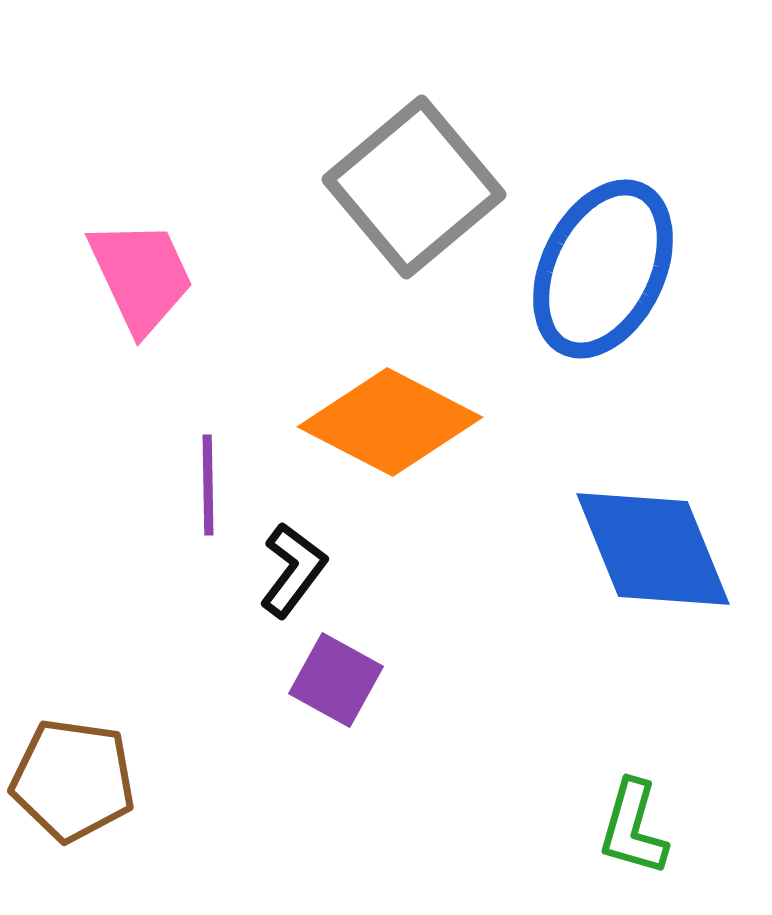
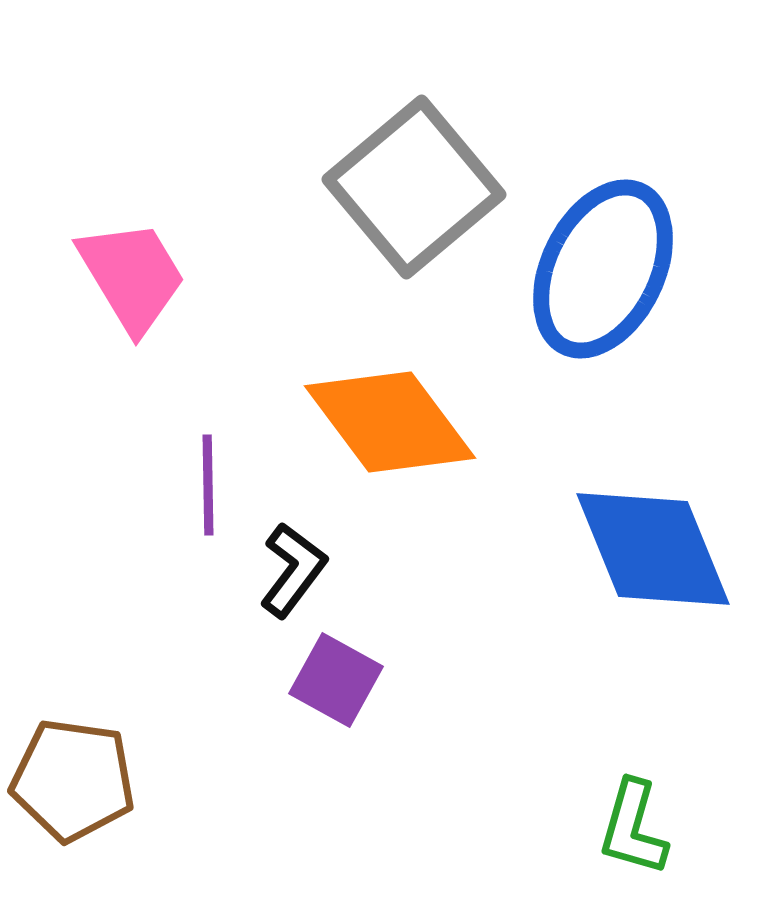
pink trapezoid: moved 9 px left; rotated 6 degrees counterclockwise
orange diamond: rotated 26 degrees clockwise
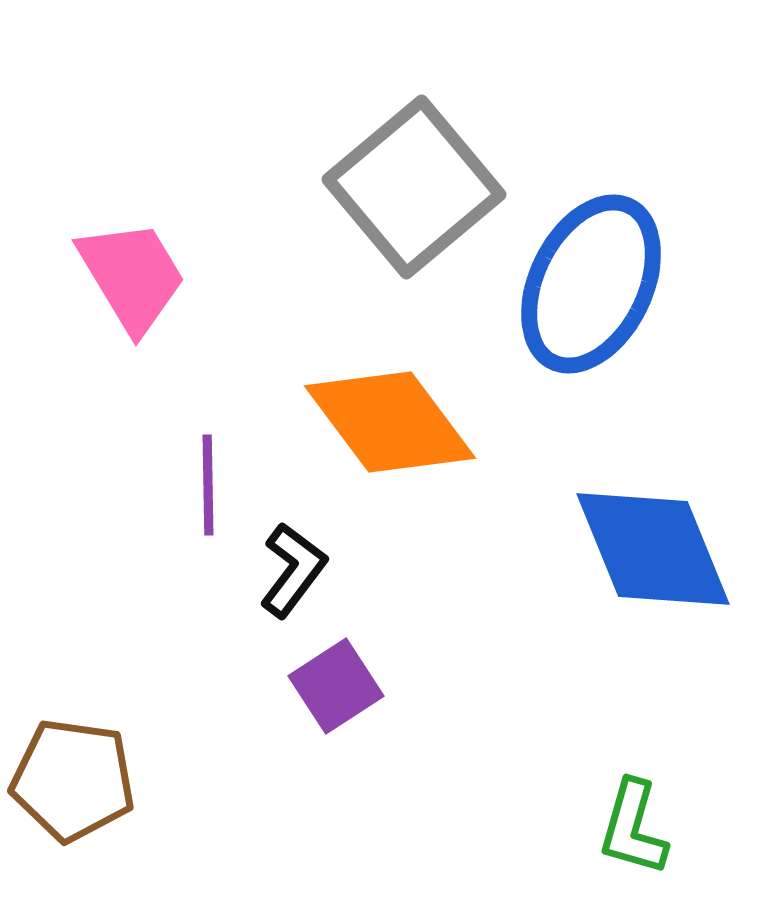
blue ellipse: moved 12 px left, 15 px down
purple square: moved 6 px down; rotated 28 degrees clockwise
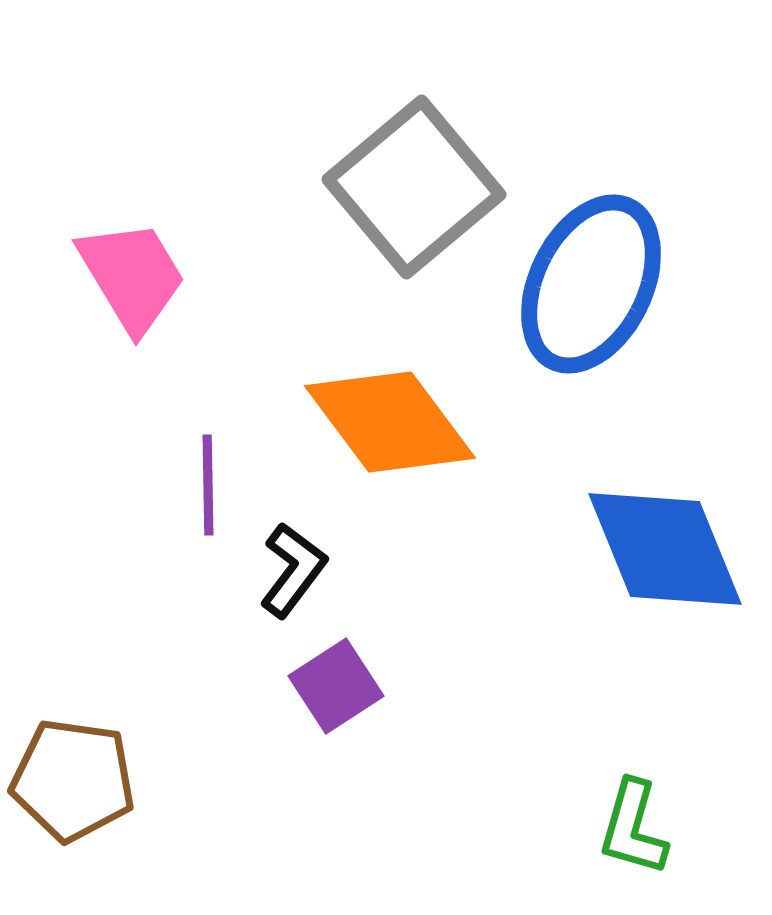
blue diamond: moved 12 px right
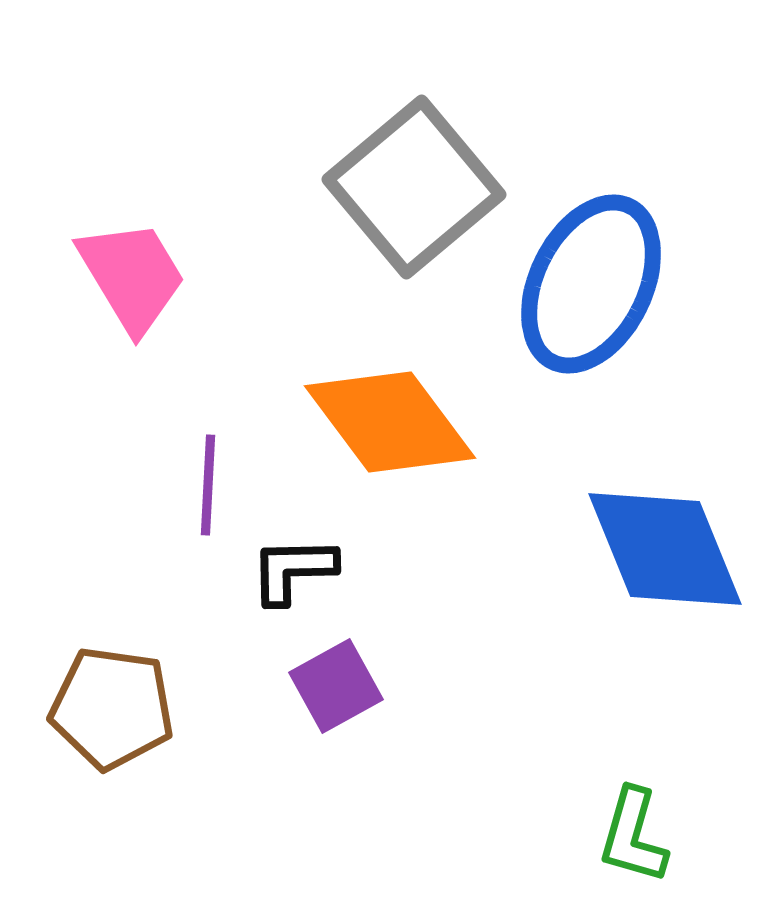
purple line: rotated 4 degrees clockwise
black L-shape: rotated 128 degrees counterclockwise
purple square: rotated 4 degrees clockwise
brown pentagon: moved 39 px right, 72 px up
green L-shape: moved 8 px down
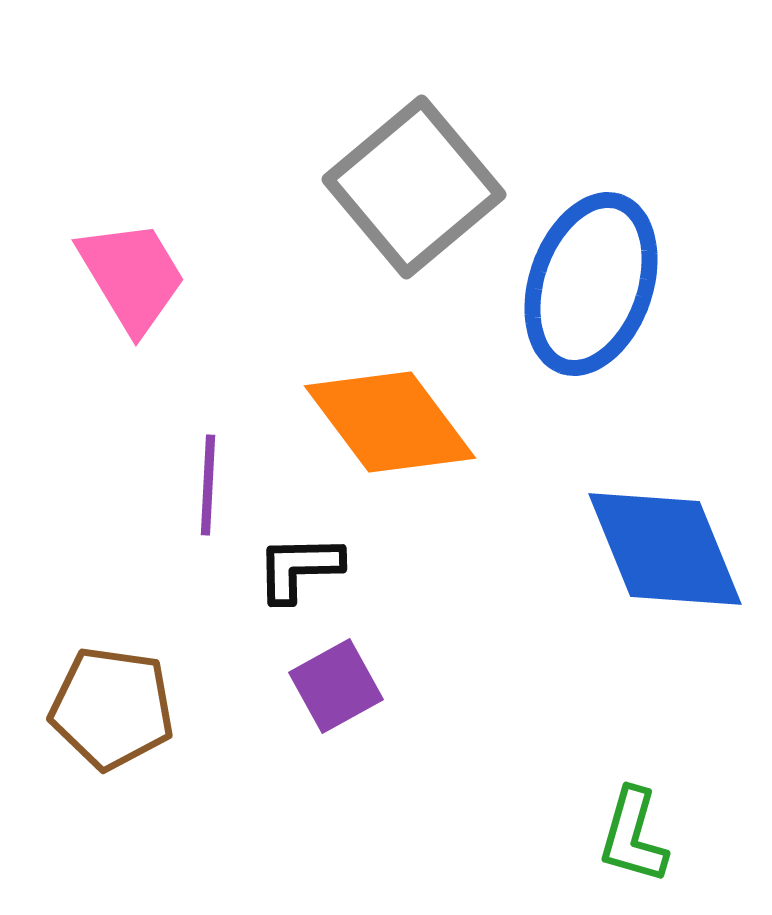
blue ellipse: rotated 7 degrees counterclockwise
black L-shape: moved 6 px right, 2 px up
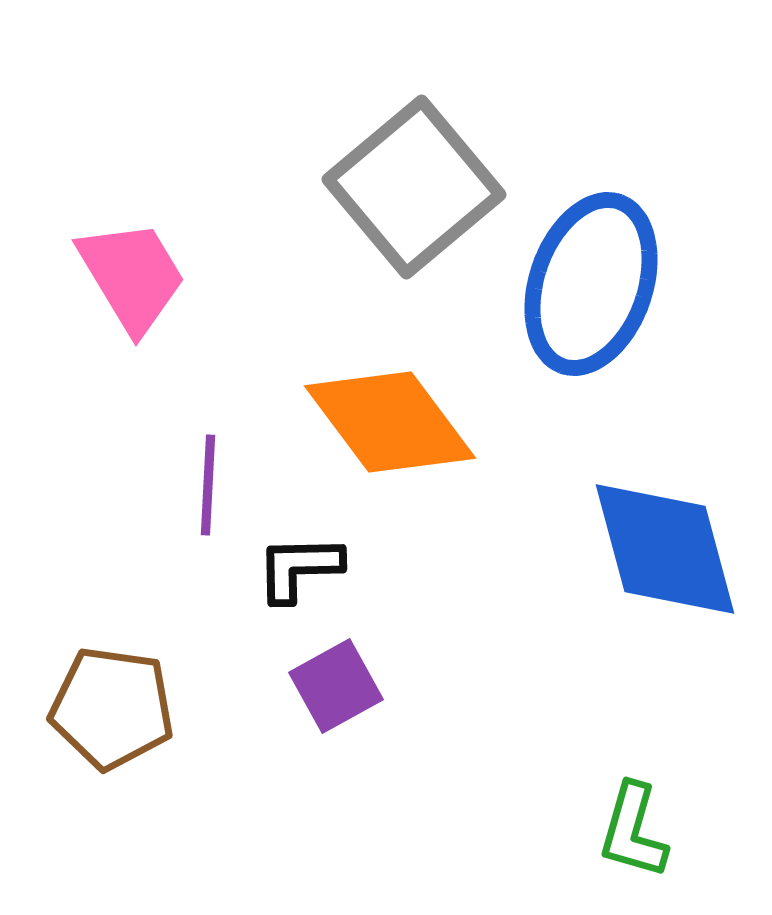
blue diamond: rotated 7 degrees clockwise
green L-shape: moved 5 px up
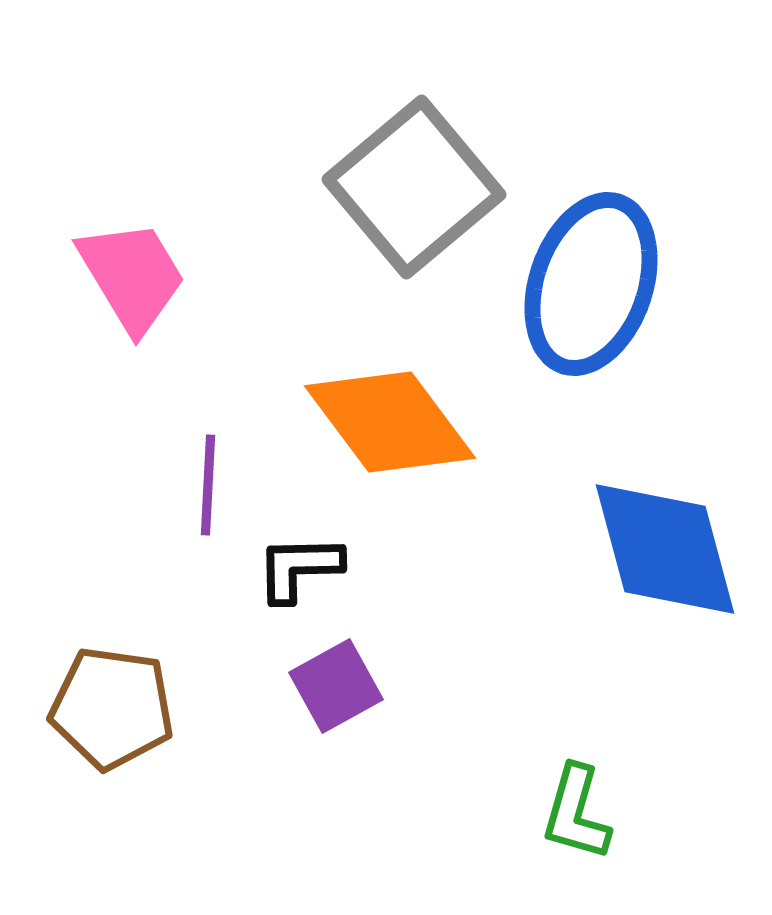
green L-shape: moved 57 px left, 18 px up
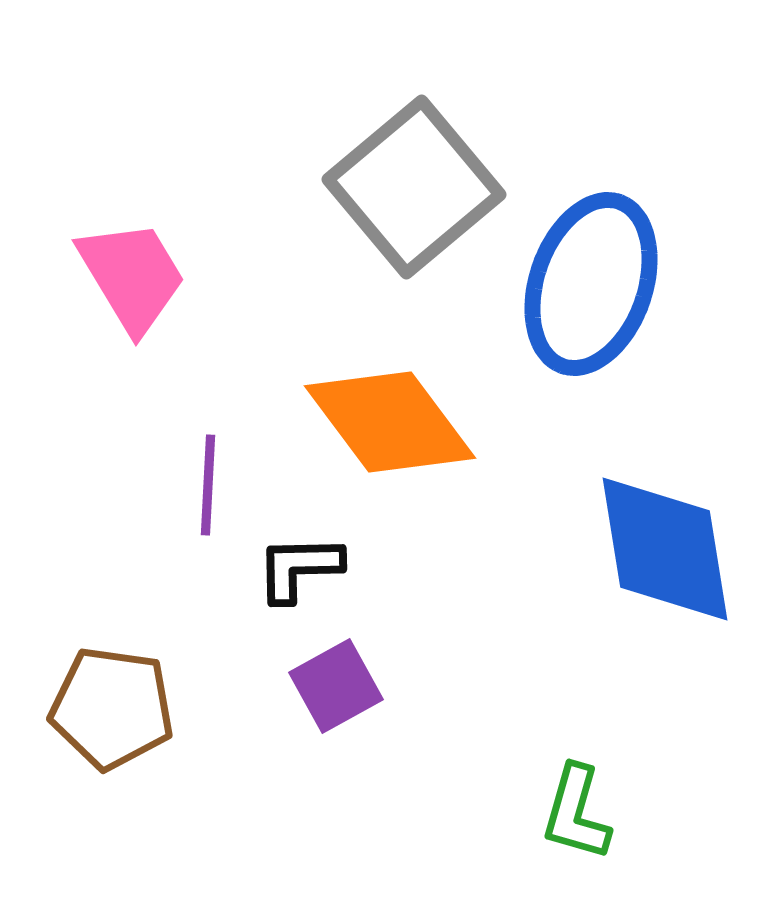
blue diamond: rotated 6 degrees clockwise
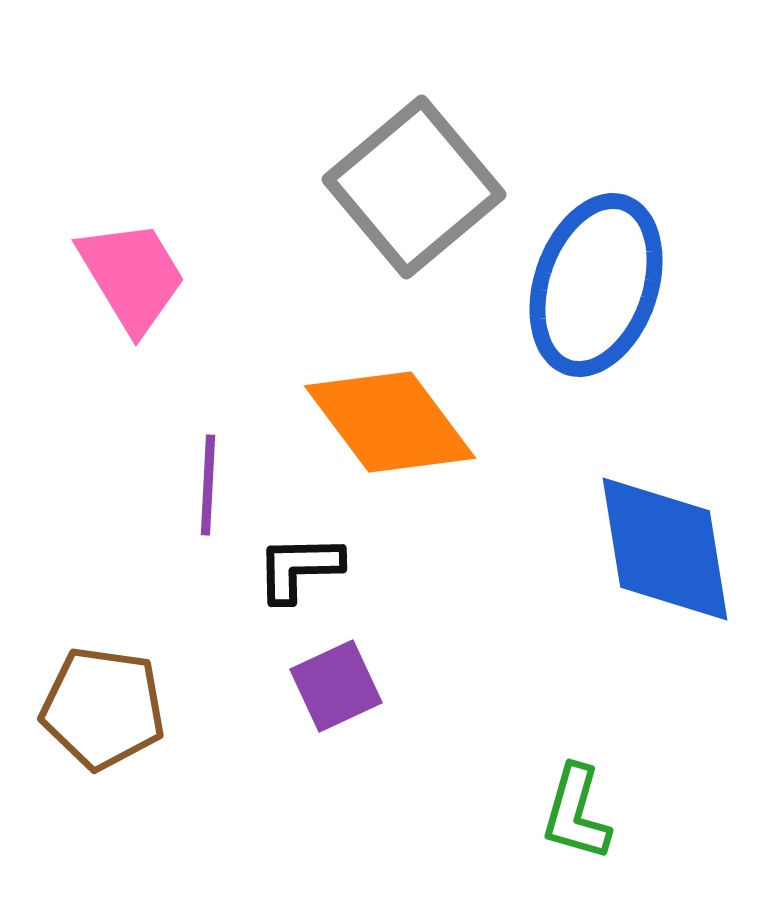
blue ellipse: moved 5 px right, 1 px down
purple square: rotated 4 degrees clockwise
brown pentagon: moved 9 px left
